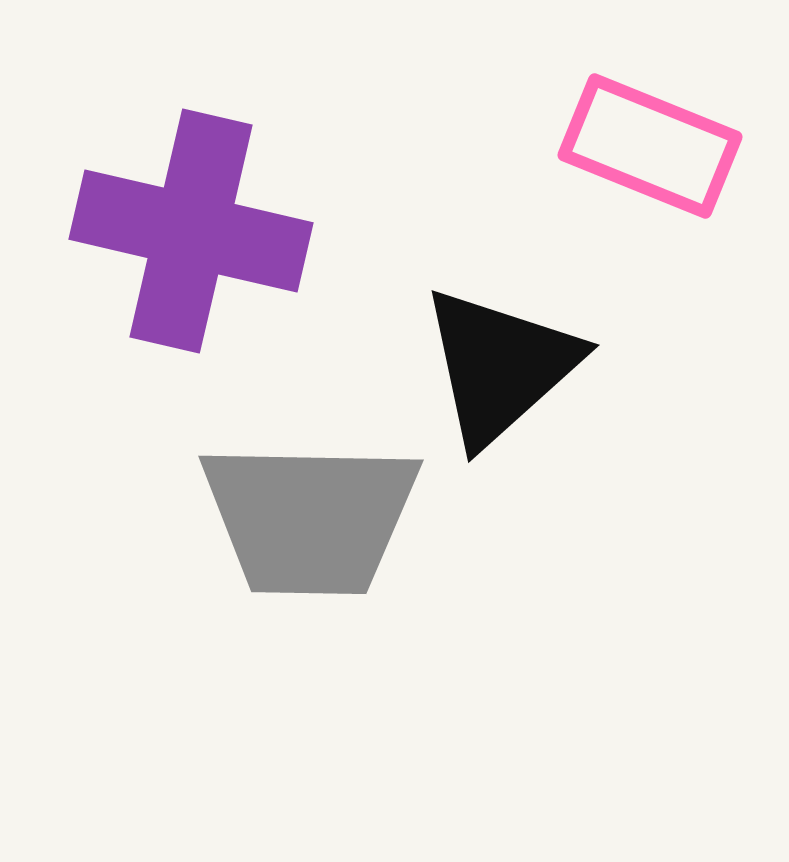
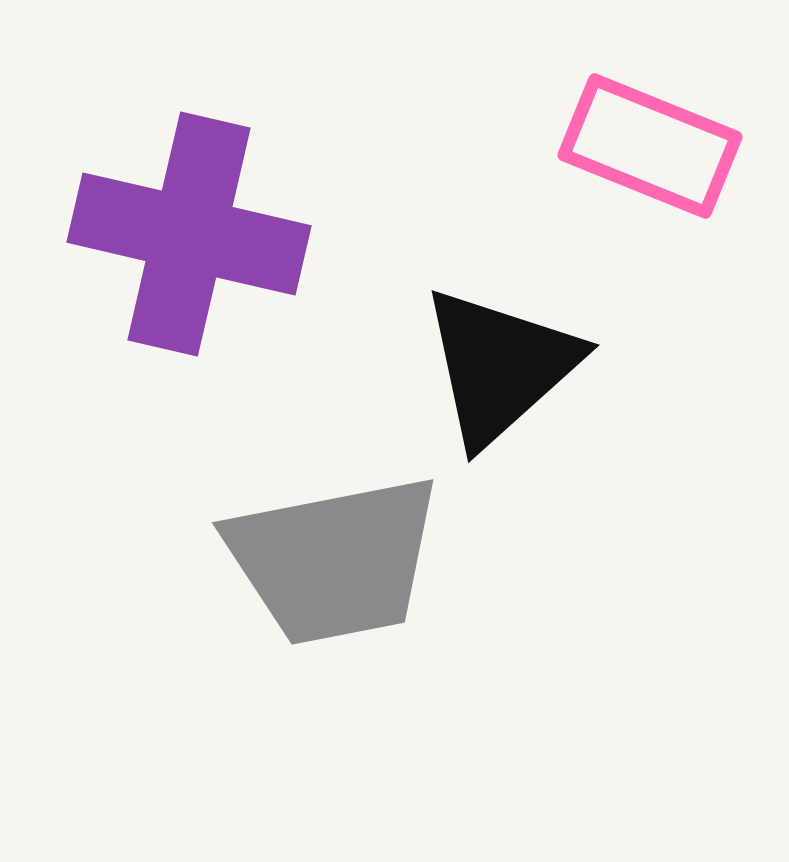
purple cross: moved 2 px left, 3 px down
gray trapezoid: moved 24 px right, 42 px down; rotated 12 degrees counterclockwise
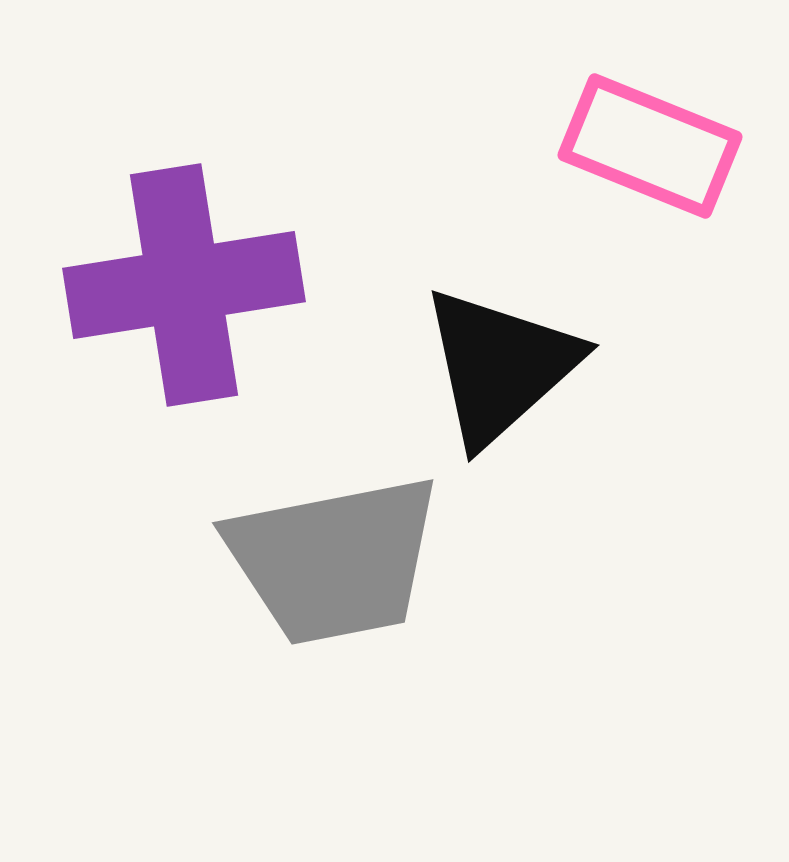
purple cross: moved 5 px left, 51 px down; rotated 22 degrees counterclockwise
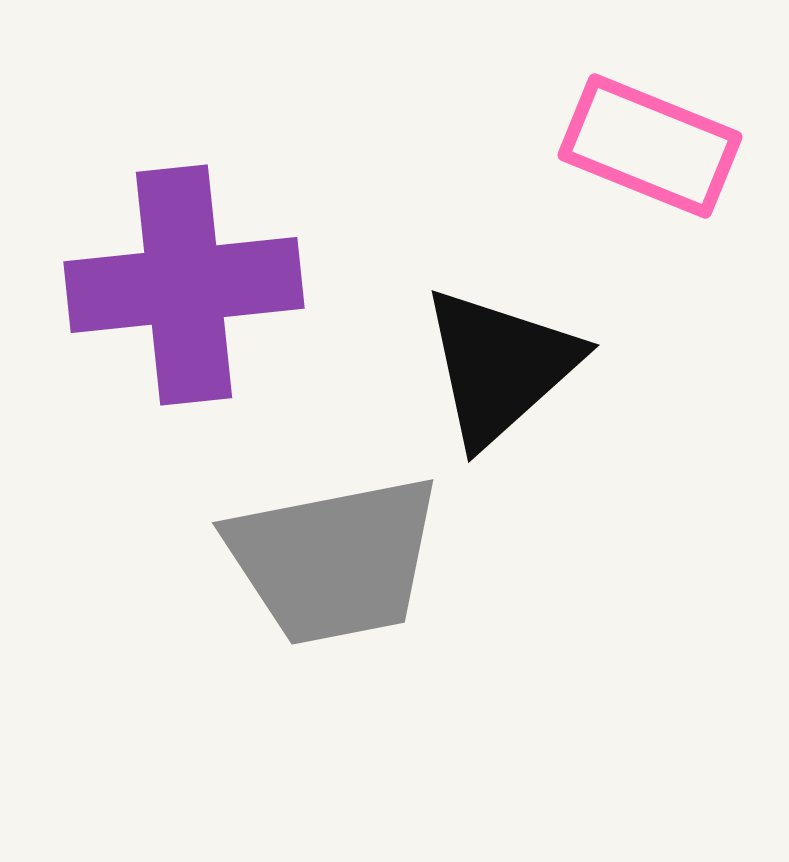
purple cross: rotated 3 degrees clockwise
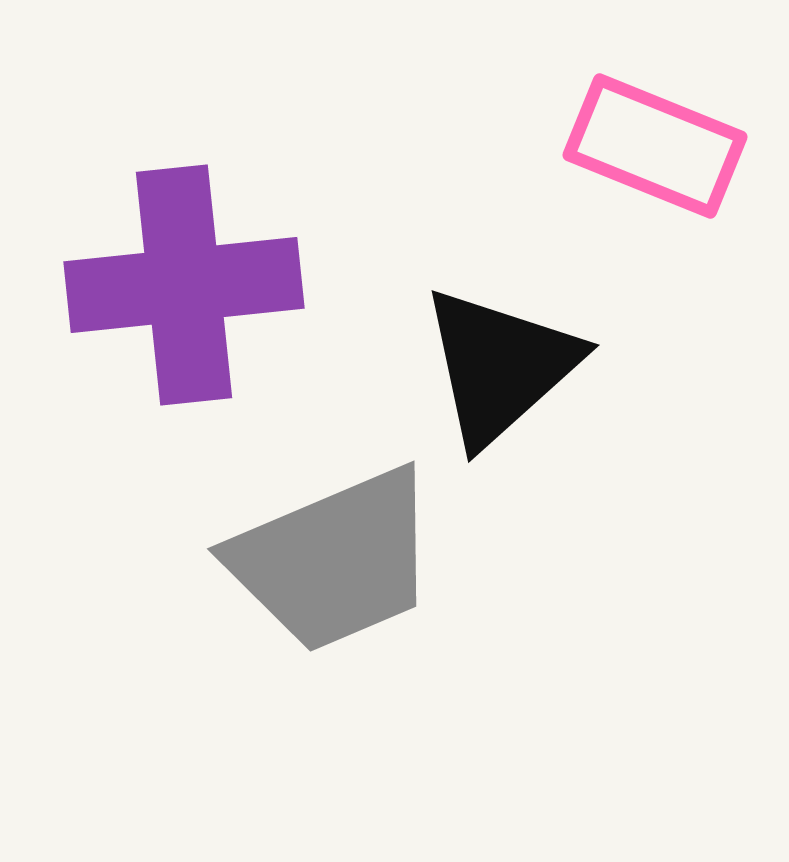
pink rectangle: moved 5 px right
gray trapezoid: rotated 12 degrees counterclockwise
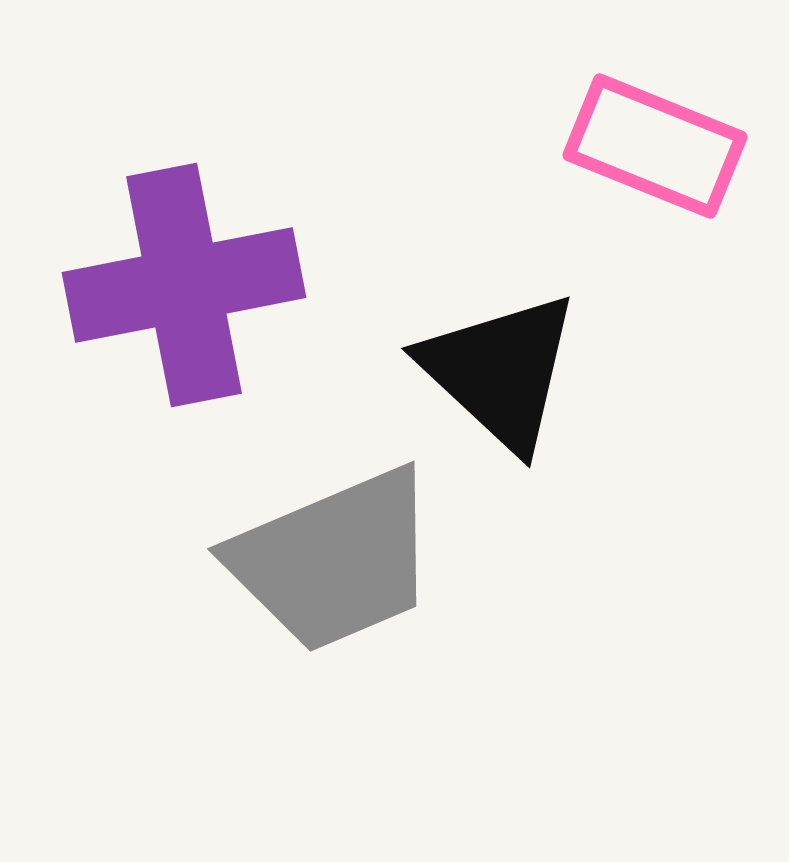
purple cross: rotated 5 degrees counterclockwise
black triangle: moved 5 px down; rotated 35 degrees counterclockwise
